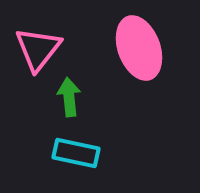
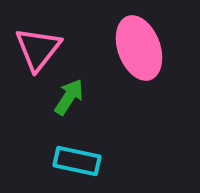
green arrow: rotated 39 degrees clockwise
cyan rectangle: moved 1 px right, 8 px down
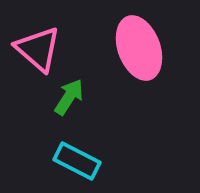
pink triangle: rotated 27 degrees counterclockwise
cyan rectangle: rotated 15 degrees clockwise
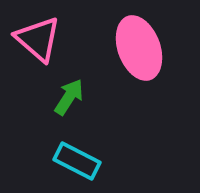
pink triangle: moved 10 px up
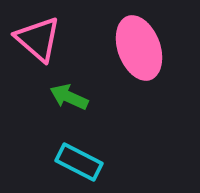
green arrow: rotated 99 degrees counterclockwise
cyan rectangle: moved 2 px right, 1 px down
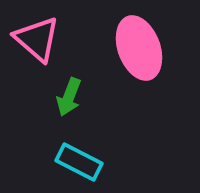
pink triangle: moved 1 px left
green arrow: rotated 93 degrees counterclockwise
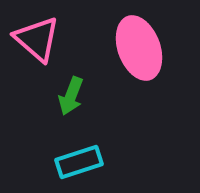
green arrow: moved 2 px right, 1 px up
cyan rectangle: rotated 45 degrees counterclockwise
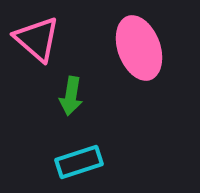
green arrow: rotated 12 degrees counterclockwise
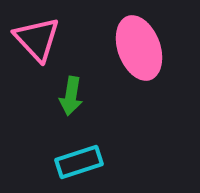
pink triangle: rotated 6 degrees clockwise
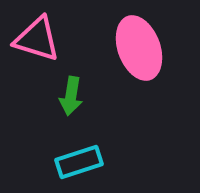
pink triangle: rotated 30 degrees counterclockwise
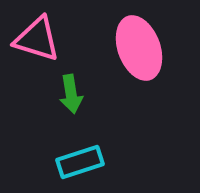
green arrow: moved 2 px up; rotated 18 degrees counterclockwise
cyan rectangle: moved 1 px right
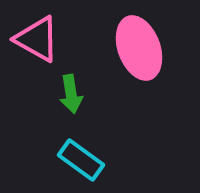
pink triangle: rotated 12 degrees clockwise
cyan rectangle: moved 1 px right, 2 px up; rotated 54 degrees clockwise
